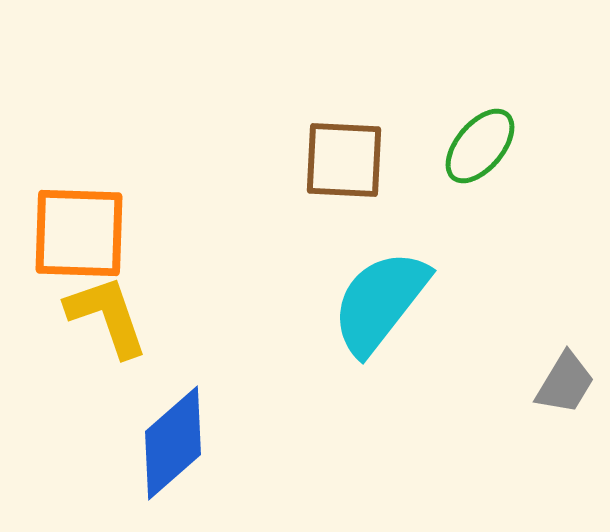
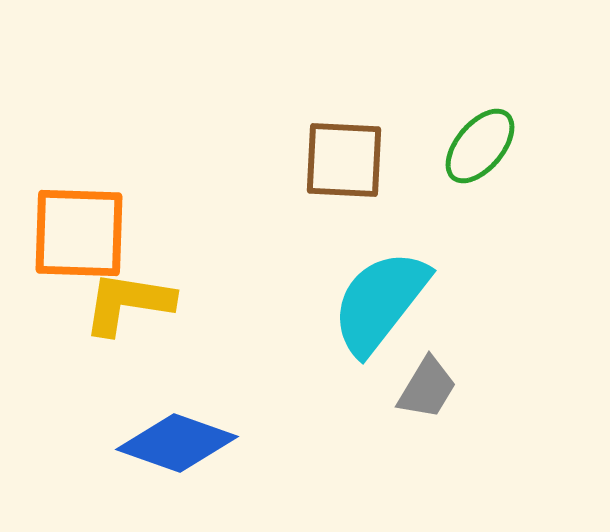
yellow L-shape: moved 21 px right, 13 px up; rotated 62 degrees counterclockwise
gray trapezoid: moved 138 px left, 5 px down
blue diamond: moved 4 px right; rotated 61 degrees clockwise
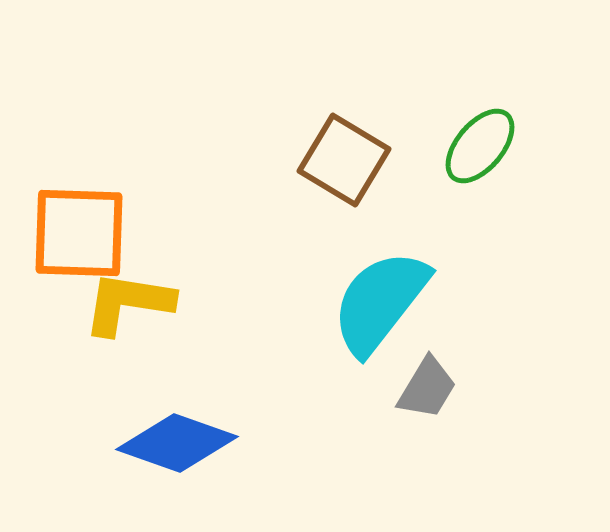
brown square: rotated 28 degrees clockwise
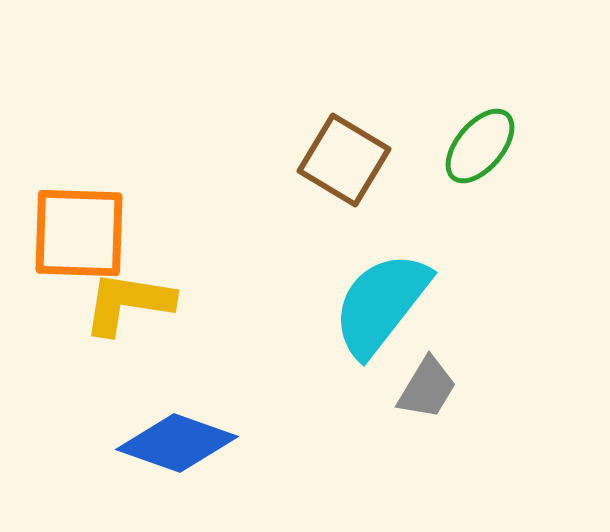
cyan semicircle: moved 1 px right, 2 px down
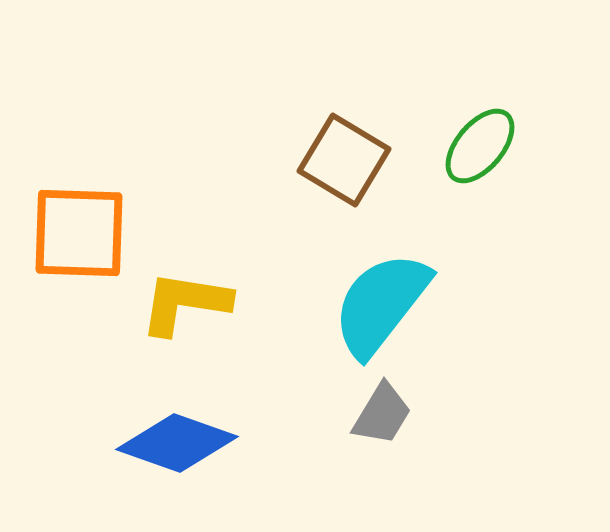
yellow L-shape: moved 57 px right
gray trapezoid: moved 45 px left, 26 px down
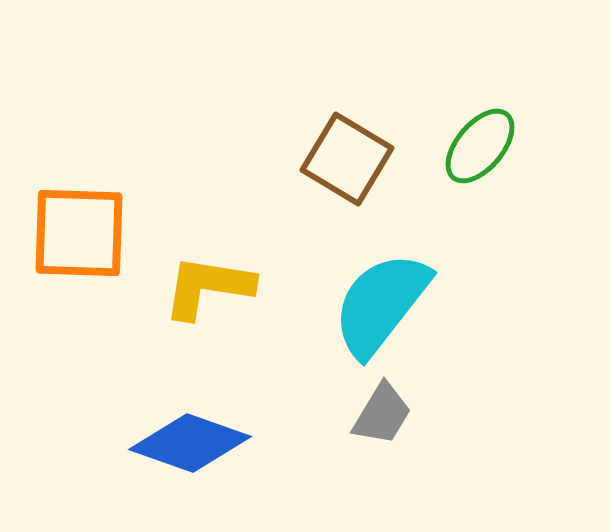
brown square: moved 3 px right, 1 px up
yellow L-shape: moved 23 px right, 16 px up
blue diamond: moved 13 px right
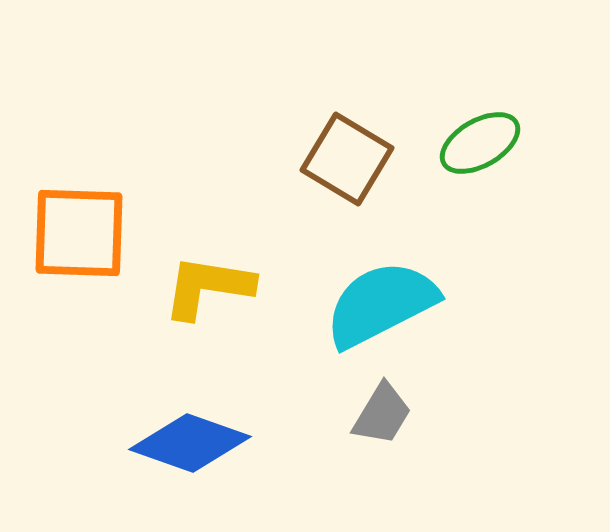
green ellipse: moved 3 px up; rotated 20 degrees clockwise
cyan semicircle: rotated 25 degrees clockwise
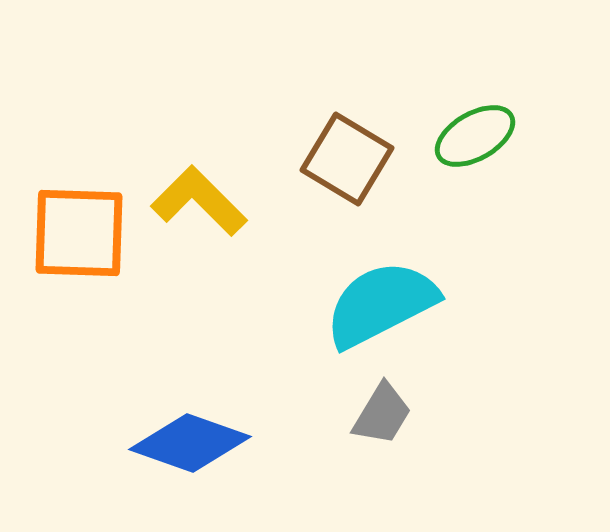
green ellipse: moved 5 px left, 7 px up
yellow L-shape: moved 9 px left, 86 px up; rotated 36 degrees clockwise
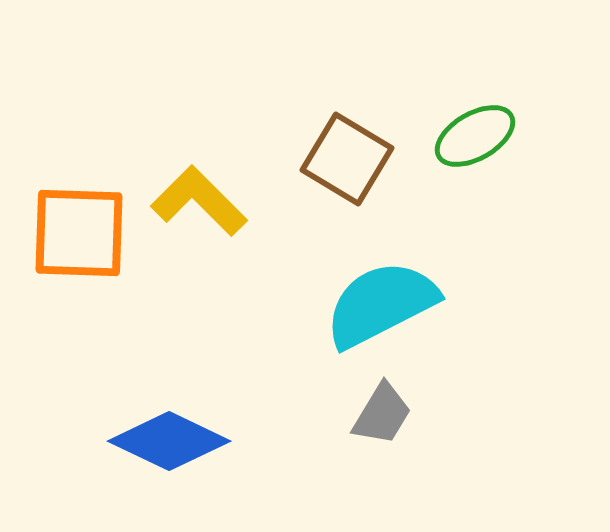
blue diamond: moved 21 px left, 2 px up; rotated 6 degrees clockwise
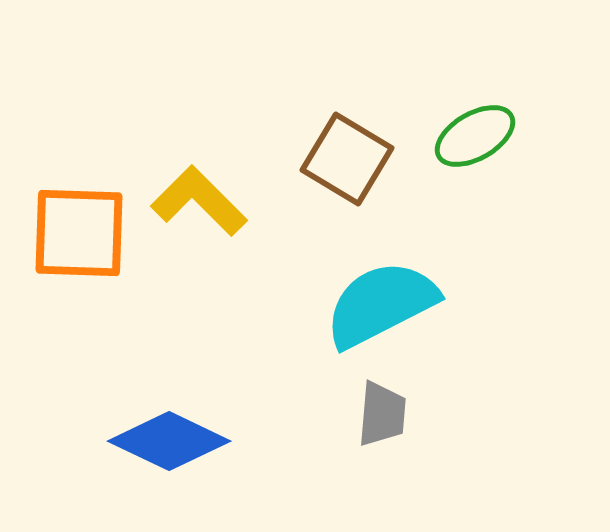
gray trapezoid: rotated 26 degrees counterclockwise
